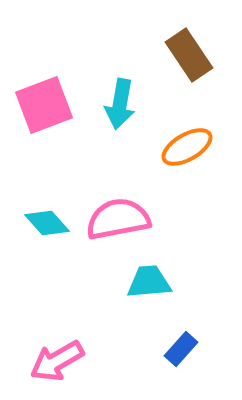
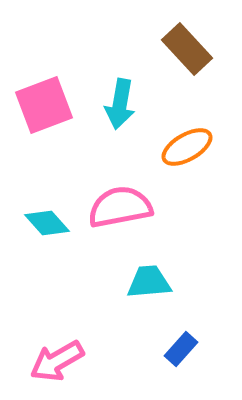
brown rectangle: moved 2 px left, 6 px up; rotated 9 degrees counterclockwise
pink semicircle: moved 2 px right, 12 px up
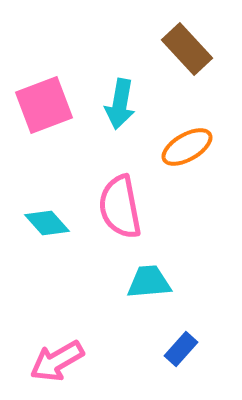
pink semicircle: rotated 90 degrees counterclockwise
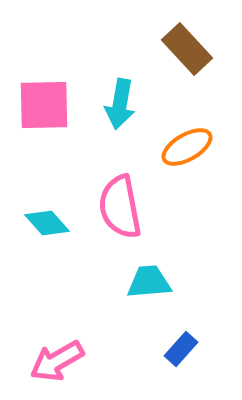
pink square: rotated 20 degrees clockwise
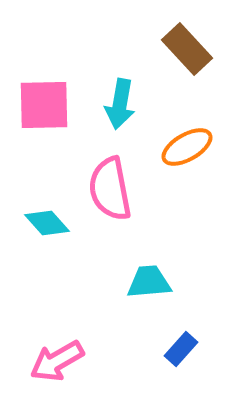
pink semicircle: moved 10 px left, 18 px up
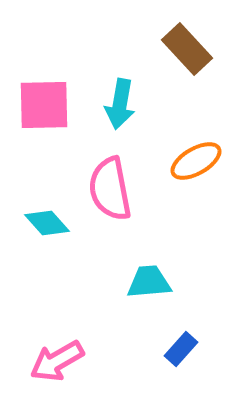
orange ellipse: moved 9 px right, 14 px down
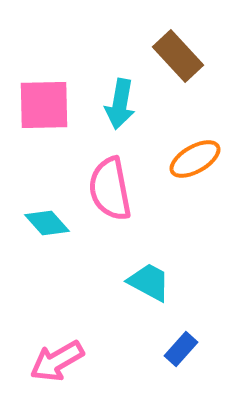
brown rectangle: moved 9 px left, 7 px down
orange ellipse: moved 1 px left, 2 px up
cyan trapezoid: rotated 33 degrees clockwise
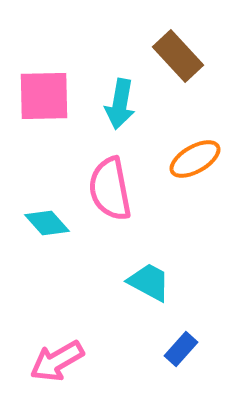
pink square: moved 9 px up
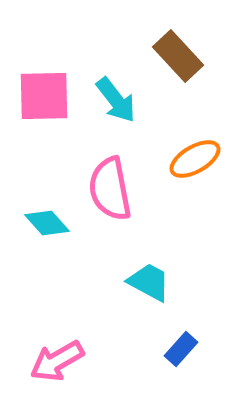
cyan arrow: moved 4 px left, 4 px up; rotated 48 degrees counterclockwise
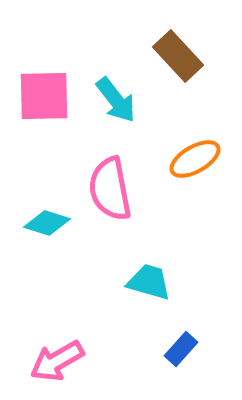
cyan diamond: rotated 30 degrees counterclockwise
cyan trapezoid: rotated 12 degrees counterclockwise
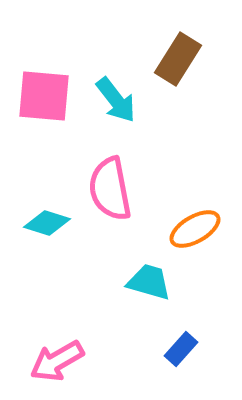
brown rectangle: moved 3 px down; rotated 75 degrees clockwise
pink square: rotated 6 degrees clockwise
orange ellipse: moved 70 px down
